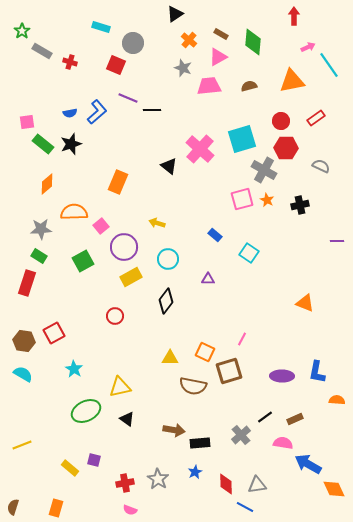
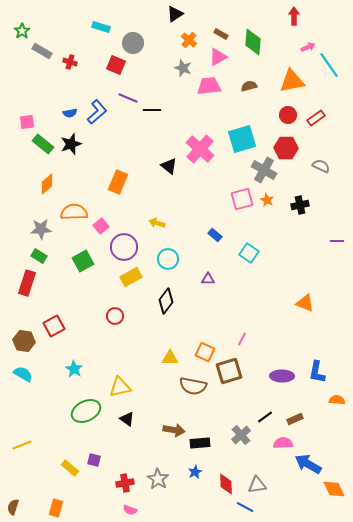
red circle at (281, 121): moved 7 px right, 6 px up
red square at (54, 333): moved 7 px up
pink semicircle at (283, 443): rotated 12 degrees counterclockwise
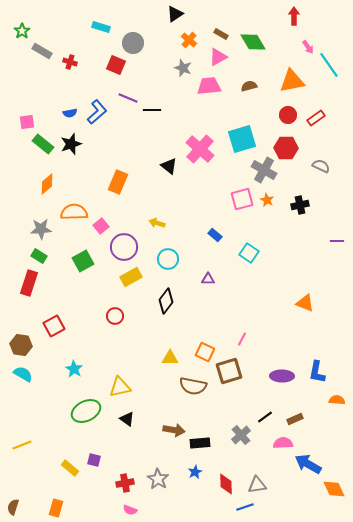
green diamond at (253, 42): rotated 36 degrees counterclockwise
pink arrow at (308, 47): rotated 80 degrees clockwise
red rectangle at (27, 283): moved 2 px right
brown hexagon at (24, 341): moved 3 px left, 4 px down
blue line at (245, 507): rotated 48 degrees counterclockwise
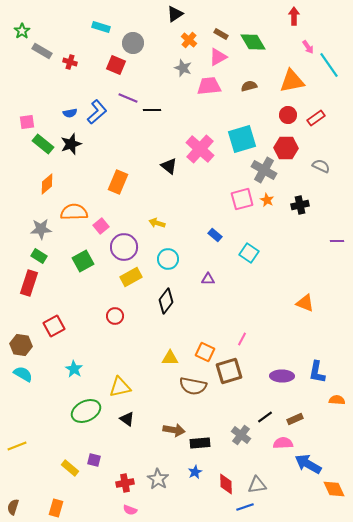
gray cross at (241, 435): rotated 12 degrees counterclockwise
yellow line at (22, 445): moved 5 px left, 1 px down
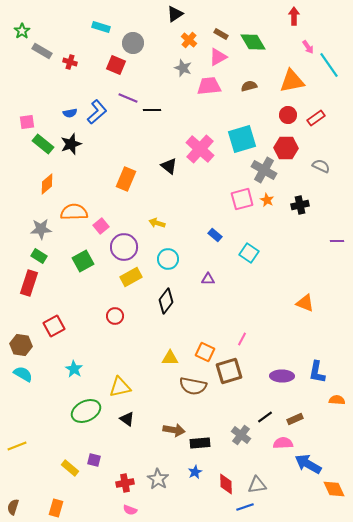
orange rectangle at (118, 182): moved 8 px right, 3 px up
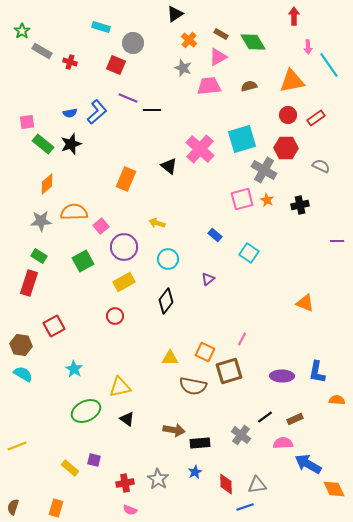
pink arrow at (308, 47): rotated 32 degrees clockwise
gray star at (41, 229): moved 8 px up
yellow rectangle at (131, 277): moved 7 px left, 5 px down
purple triangle at (208, 279): rotated 40 degrees counterclockwise
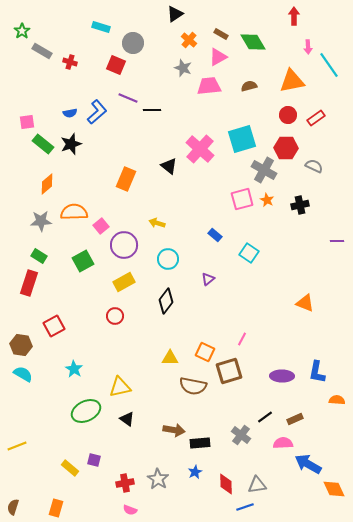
gray semicircle at (321, 166): moved 7 px left
purple circle at (124, 247): moved 2 px up
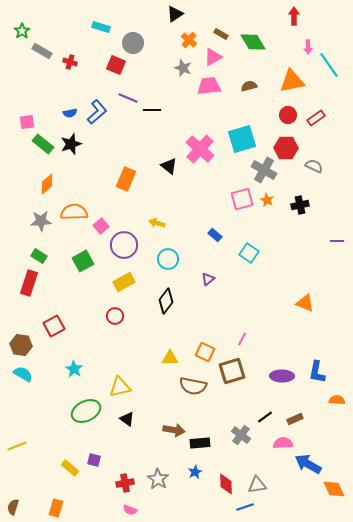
pink triangle at (218, 57): moved 5 px left
brown square at (229, 371): moved 3 px right
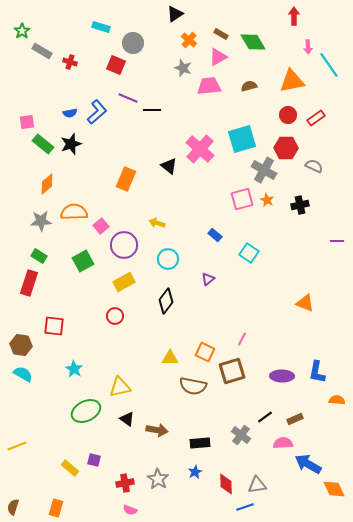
pink triangle at (213, 57): moved 5 px right
red square at (54, 326): rotated 35 degrees clockwise
brown arrow at (174, 430): moved 17 px left
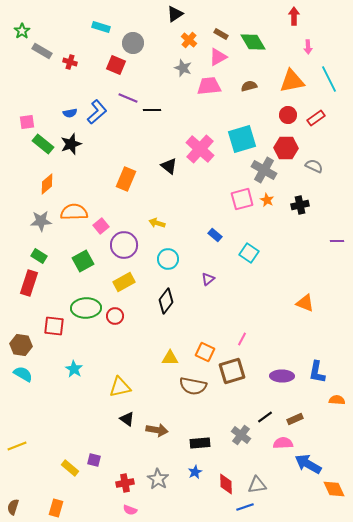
cyan line at (329, 65): moved 14 px down; rotated 8 degrees clockwise
green ellipse at (86, 411): moved 103 px up; rotated 24 degrees clockwise
